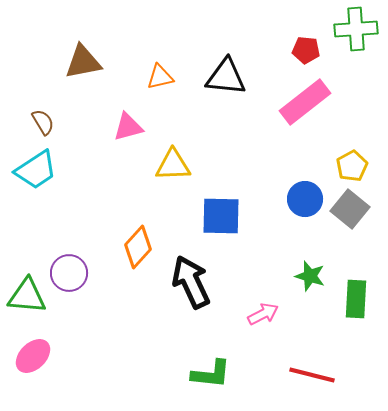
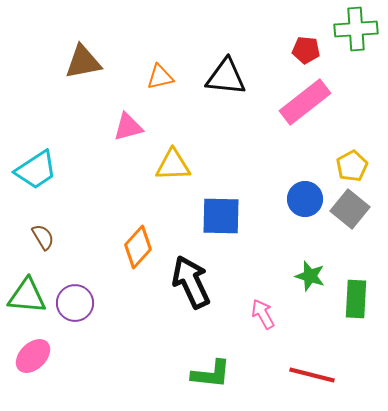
brown semicircle: moved 115 px down
purple circle: moved 6 px right, 30 px down
pink arrow: rotated 92 degrees counterclockwise
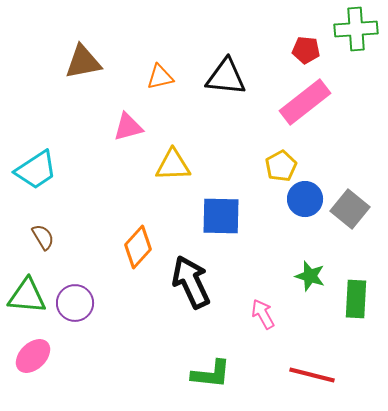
yellow pentagon: moved 71 px left
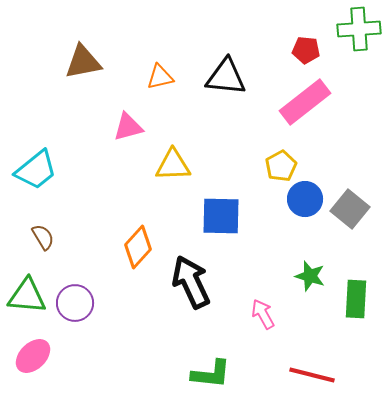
green cross: moved 3 px right
cyan trapezoid: rotated 6 degrees counterclockwise
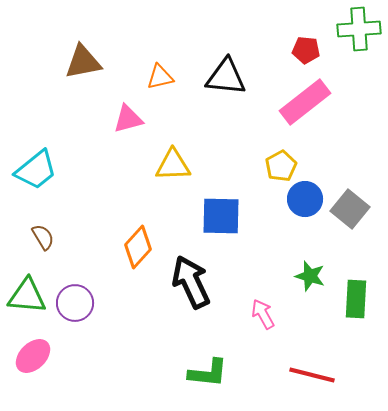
pink triangle: moved 8 px up
green L-shape: moved 3 px left, 1 px up
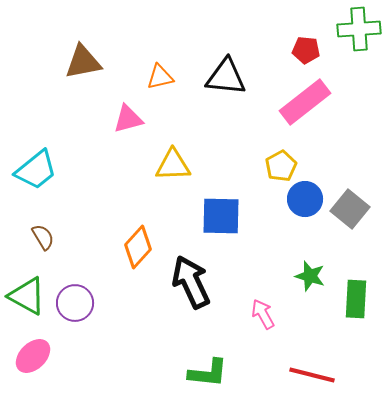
green triangle: rotated 24 degrees clockwise
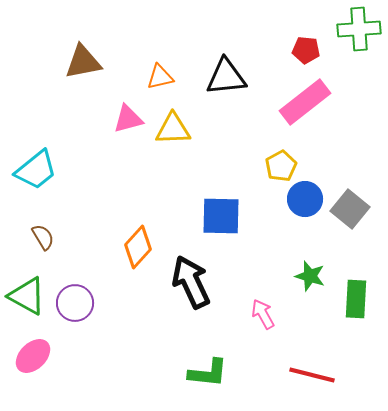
black triangle: rotated 12 degrees counterclockwise
yellow triangle: moved 36 px up
